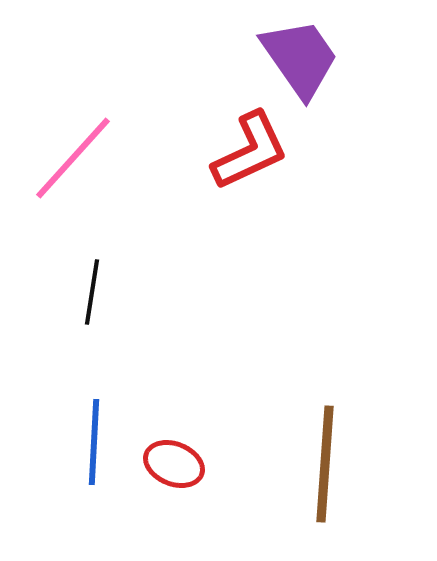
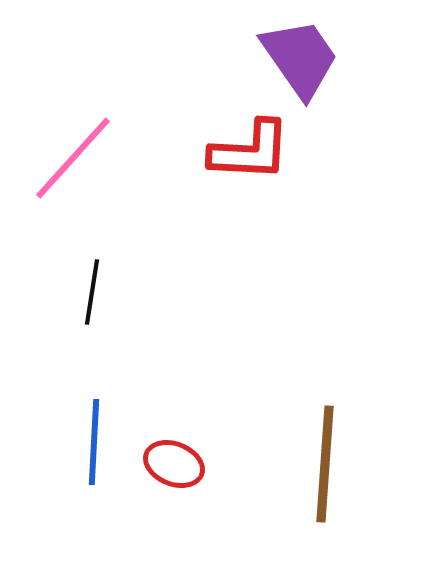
red L-shape: rotated 28 degrees clockwise
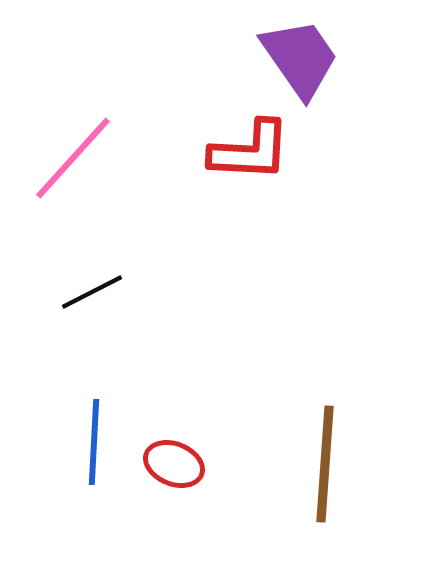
black line: rotated 54 degrees clockwise
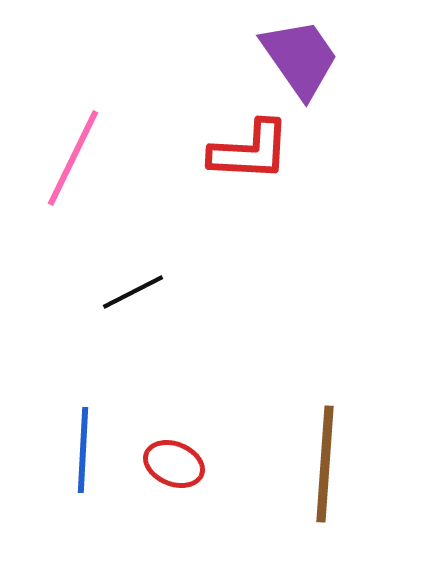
pink line: rotated 16 degrees counterclockwise
black line: moved 41 px right
blue line: moved 11 px left, 8 px down
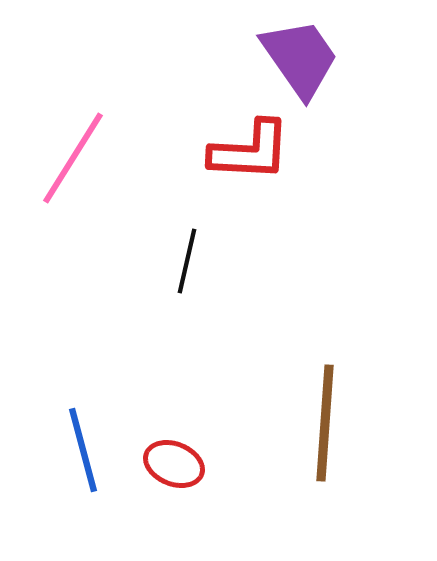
pink line: rotated 6 degrees clockwise
black line: moved 54 px right, 31 px up; rotated 50 degrees counterclockwise
blue line: rotated 18 degrees counterclockwise
brown line: moved 41 px up
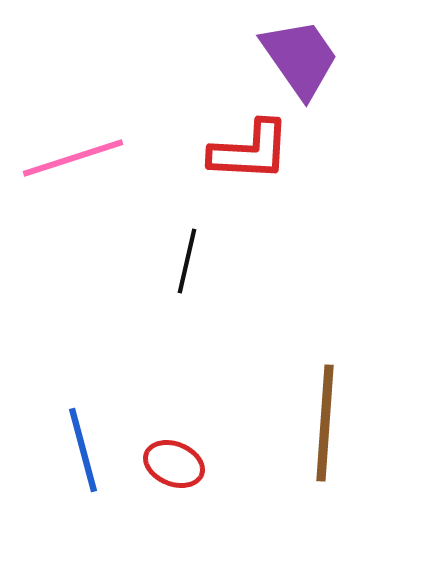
pink line: rotated 40 degrees clockwise
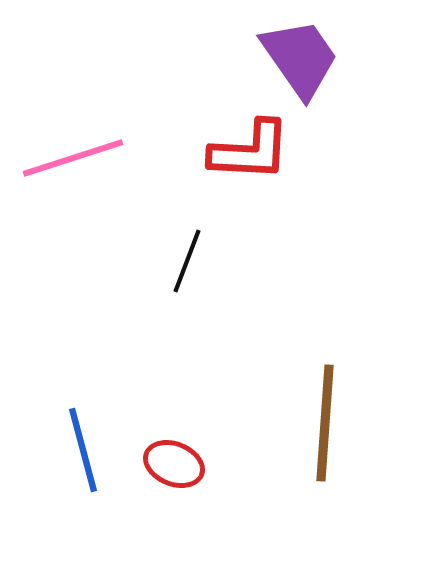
black line: rotated 8 degrees clockwise
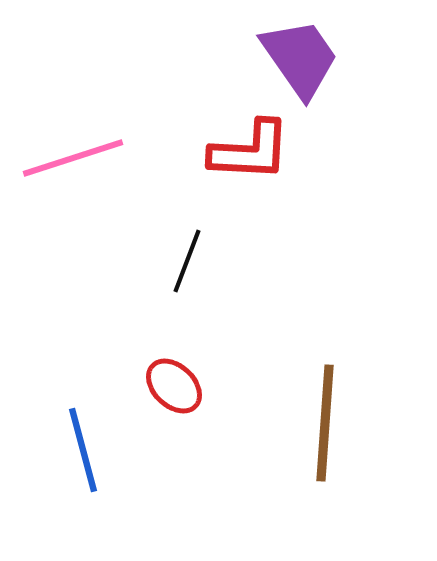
red ellipse: moved 78 px up; rotated 22 degrees clockwise
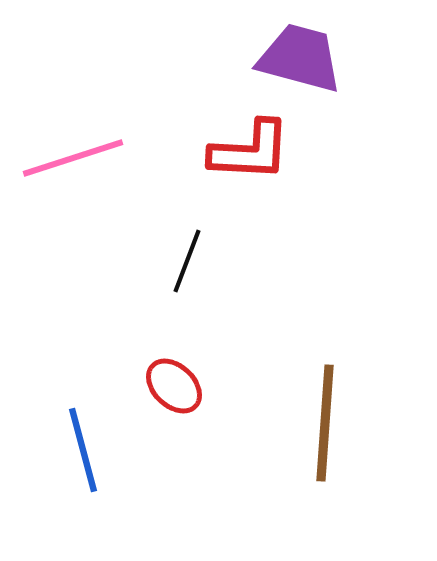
purple trapezoid: rotated 40 degrees counterclockwise
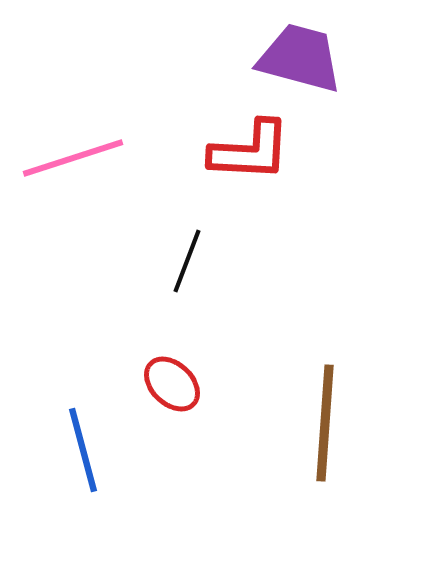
red ellipse: moved 2 px left, 2 px up
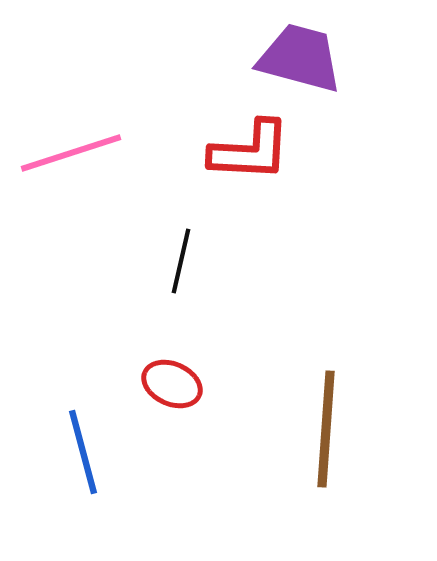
pink line: moved 2 px left, 5 px up
black line: moved 6 px left; rotated 8 degrees counterclockwise
red ellipse: rotated 20 degrees counterclockwise
brown line: moved 1 px right, 6 px down
blue line: moved 2 px down
